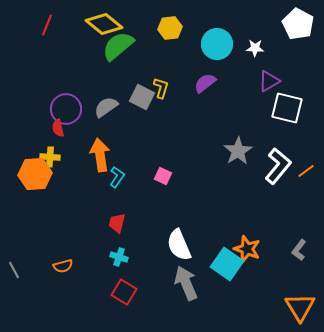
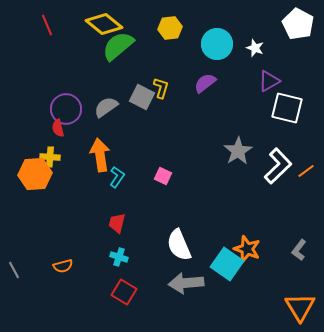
red line: rotated 45 degrees counterclockwise
white star: rotated 18 degrees clockwise
white L-shape: rotated 6 degrees clockwise
gray arrow: rotated 72 degrees counterclockwise
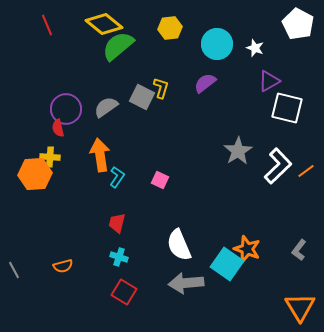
pink square: moved 3 px left, 4 px down
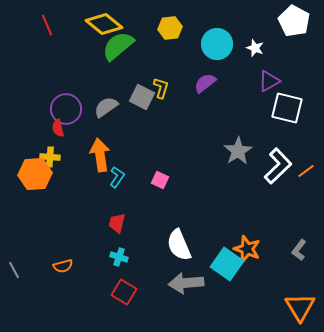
white pentagon: moved 4 px left, 3 px up
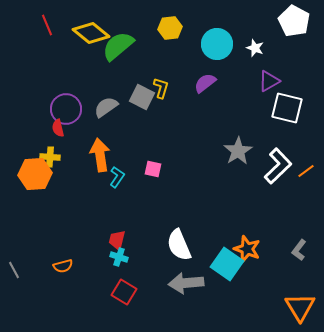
yellow diamond: moved 13 px left, 9 px down
pink square: moved 7 px left, 11 px up; rotated 12 degrees counterclockwise
red trapezoid: moved 17 px down
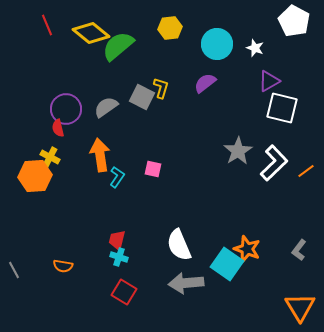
white square: moved 5 px left
yellow cross: rotated 24 degrees clockwise
white L-shape: moved 4 px left, 3 px up
orange hexagon: moved 2 px down
orange semicircle: rotated 24 degrees clockwise
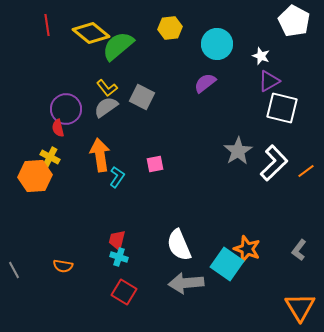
red line: rotated 15 degrees clockwise
white star: moved 6 px right, 8 px down
yellow L-shape: moved 54 px left; rotated 125 degrees clockwise
pink square: moved 2 px right, 5 px up; rotated 24 degrees counterclockwise
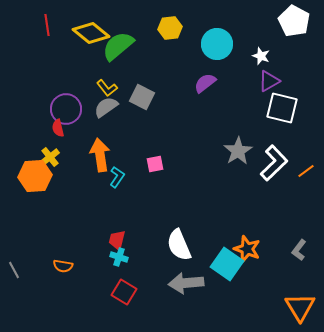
yellow cross: rotated 24 degrees clockwise
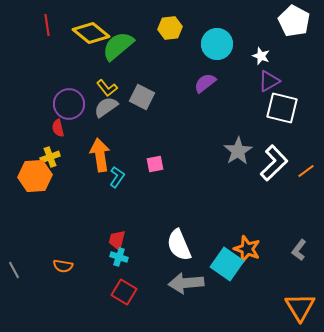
purple circle: moved 3 px right, 5 px up
yellow cross: rotated 18 degrees clockwise
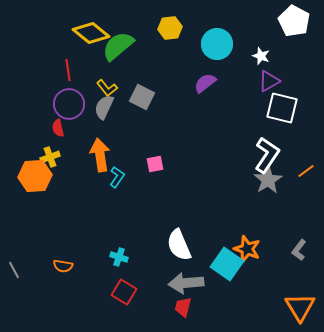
red line: moved 21 px right, 45 px down
gray semicircle: moved 2 px left; rotated 30 degrees counterclockwise
gray star: moved 30 px right, 29 px down
white L-shape: moved 7 px left, 8 px up; rotated 12 degrees counterclockwise
red trapezoid: moved 66 px right, 67 px down
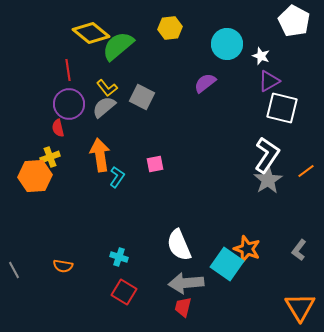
cyan circle: moved 10 px right
gray semicircle: rotated 25 degrees clockwise
